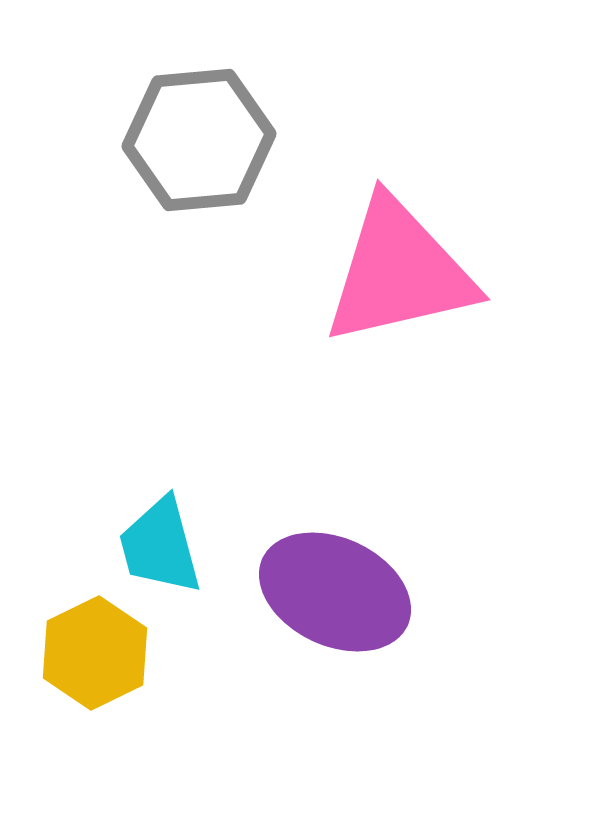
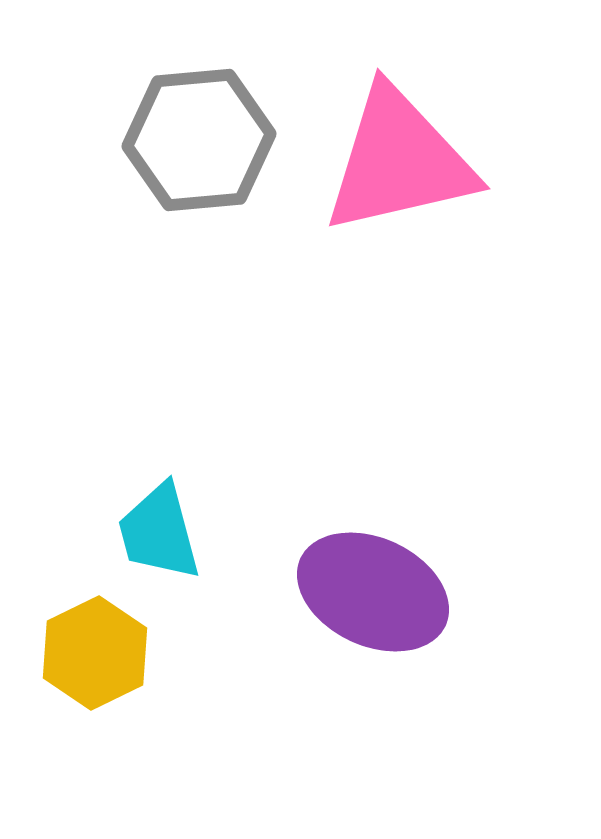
pink triangle: moved 111 px up
cyan trapezoid: moved 1 px left, 14 px up
purple ellipse: moved 38 px right
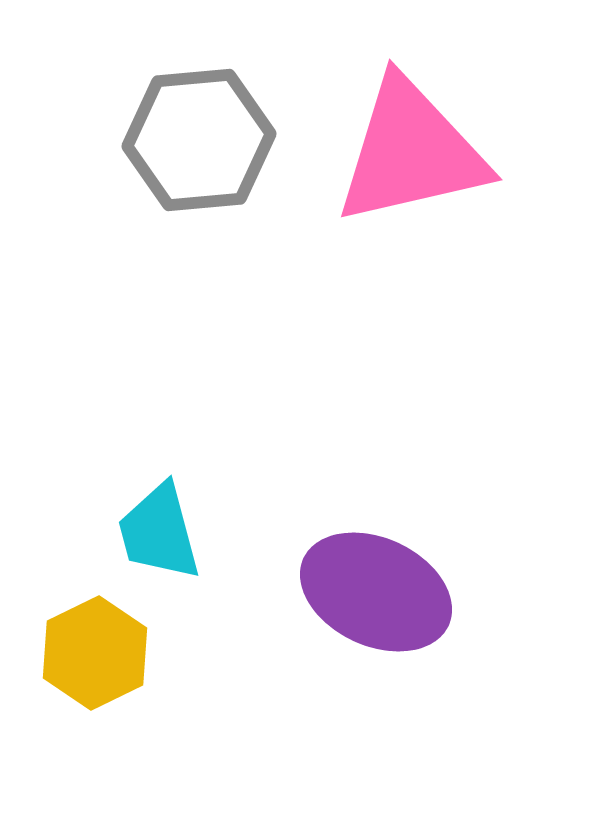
pink triangle: moved 12 px right, 9 px up
purple ellipse: moved 3 px right
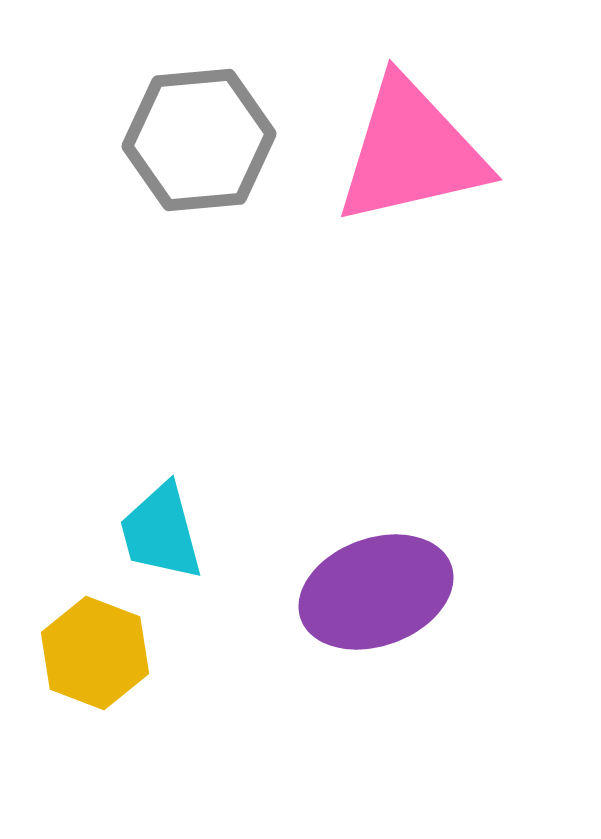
cyan trapezoid: moved 2 px right
purple ellipse: rotated 45 degrees counterclockwise
yellow hexagon: rotated 13 degrees counterclockwise
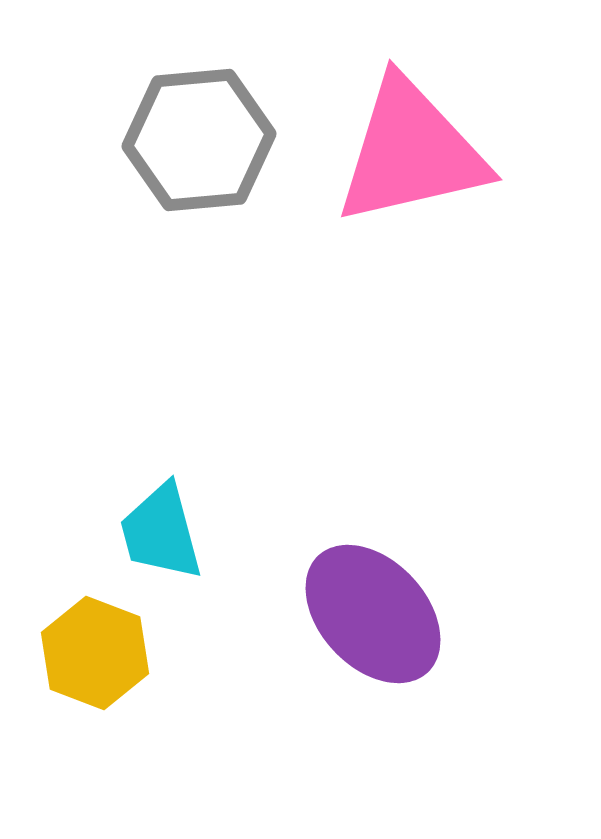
purple ellipse: moved 3 px left, 22 px down; rotated 67 degrees clockwise
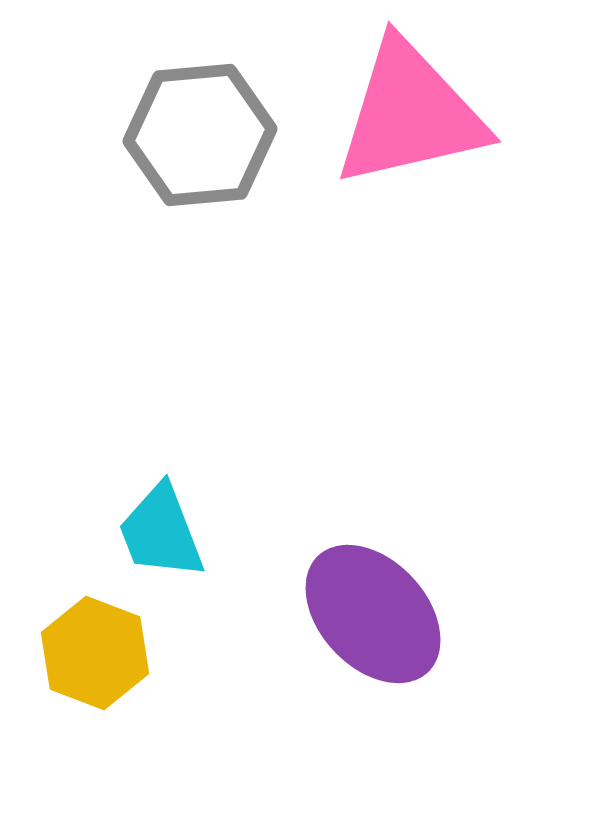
gray hexagon: moved 1 px right, 5 px up
pink triangle: moved 1 px left, 38 px up
cyan trapezoid: rotated 6 degrees counterclockwise
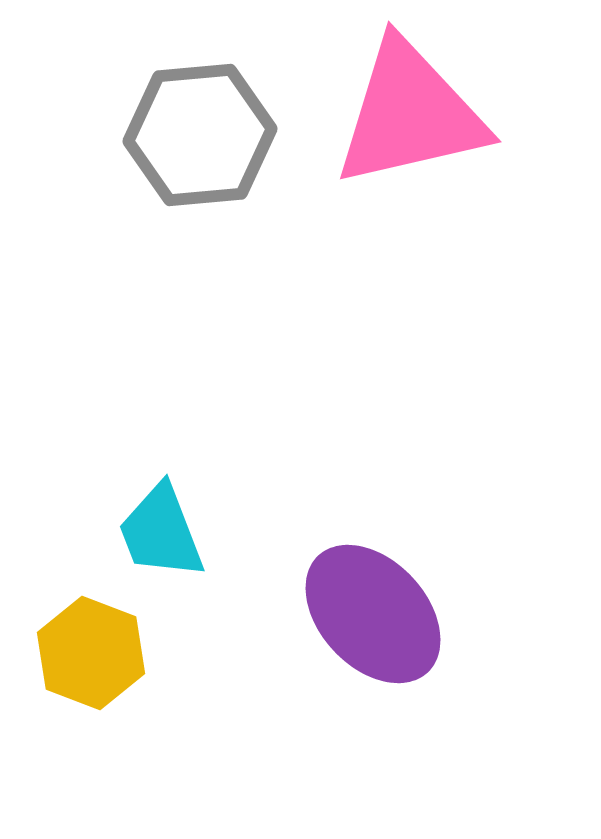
yellow hexagon: moved 4 px left
